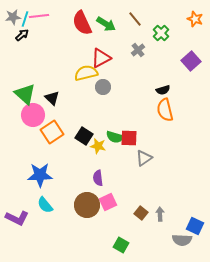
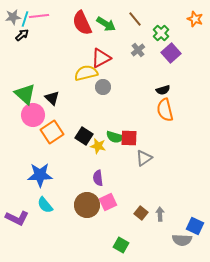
purple square: moved 20 px left, 8 px up
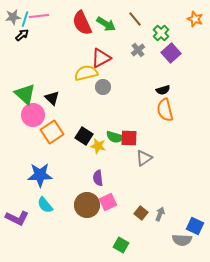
gray arrow: rotated 24 degrees clockwise
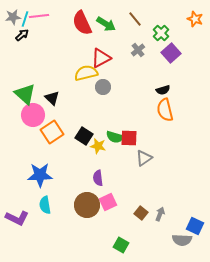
cyan semicircle: rotated 30 degrees clockwise
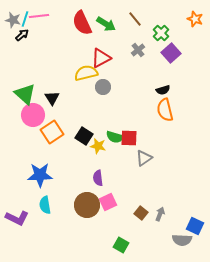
gray star: moved 3 px down; rotated 21 degrees clockwise
black triangle: rotated 14 degrees clockwise
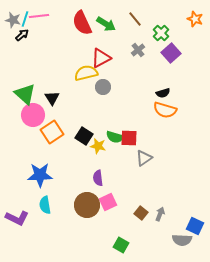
black semicircle: moved 3 px down
orange semicircle: rotated 60 degrees counterclockwise
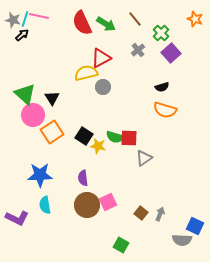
pink line: rotated 18 degrees clockwise
black semicircle: moved 1 px left, 6 px up
purple semicircle: moved 15 px left
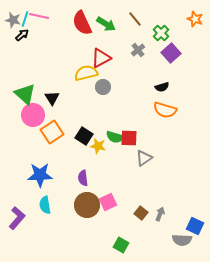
purple L-shape: rotated 75 degrees counterclockwise
